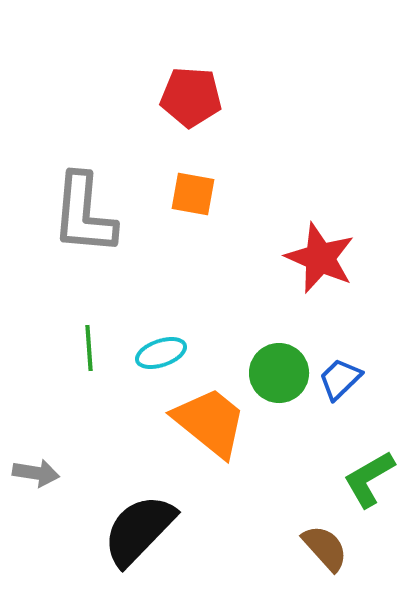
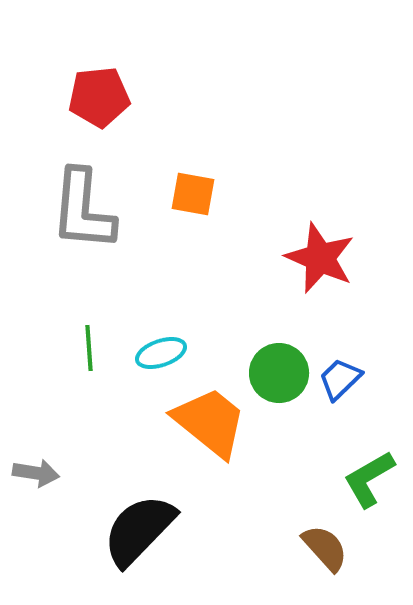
red pentagon: moved 92 px left; rotated 10 degrees counterclockwise
gray L-shape: moved 1 px left, 4 px up
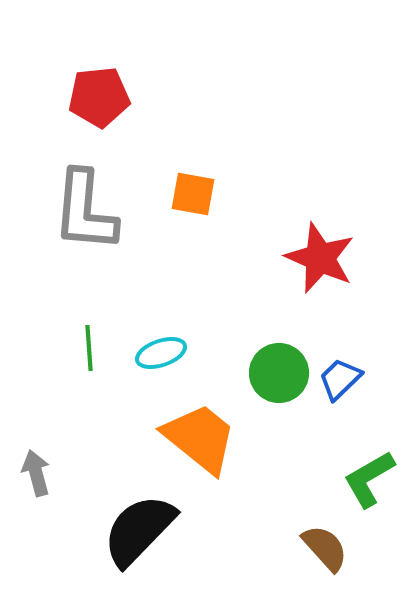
gray L-shape: moved 2 px right, 1 px down
orange trapezoid: moved 10 px left, 16 px down
gray arrow: rotated 114 degrees counterclockwise
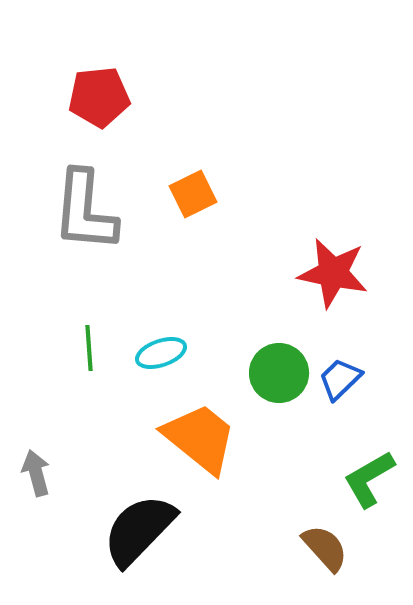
orange square: rotated 36 degrees counterclockwise
red star: moved 13 px right, 15 px down; rotated 12 degrees counterclockwise
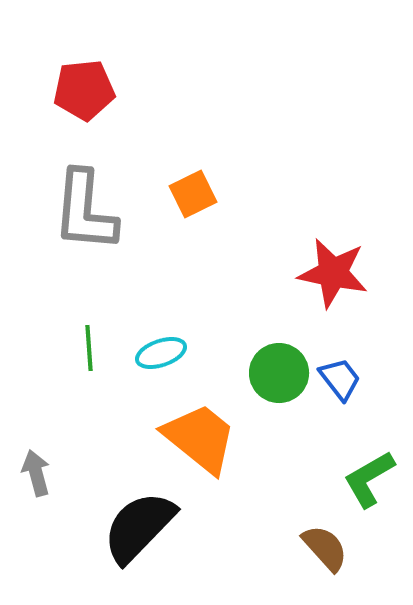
red pentagon: moved 15 px left, 7 px up
blue trapezoid: rotated 96 degrees clockwise
black semicircle: moved 3 px up
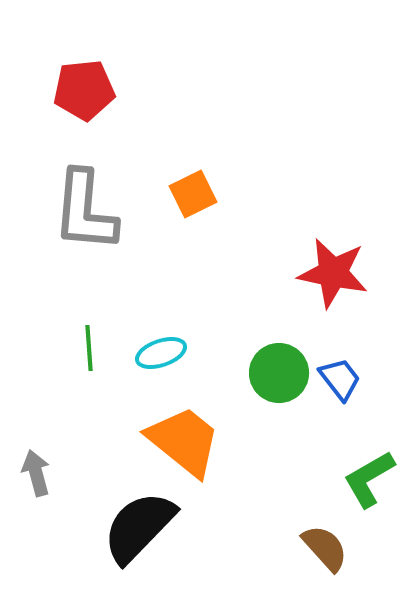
orange trapezoid: moved 16 px left, 3 px down
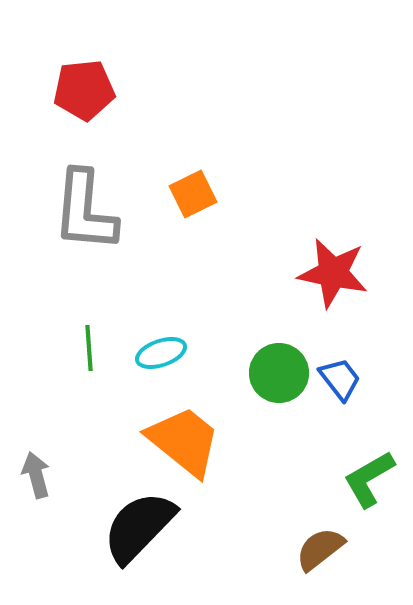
gray arrow: moved 2 px down
brown semicircle: moved 5 px left, 1 px down; rotated 86 degrees counterclockwise
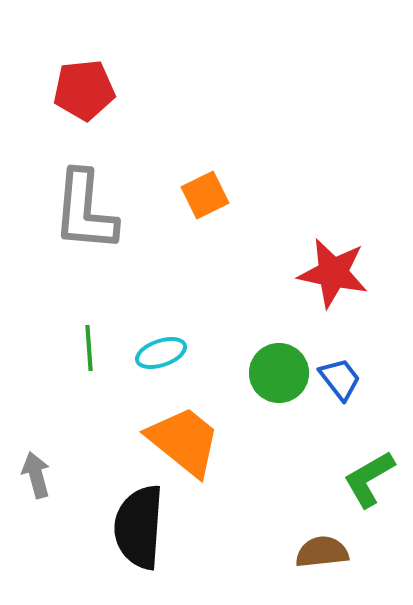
orange square: moved 12 px right, 1 px down
black semicircle: rotated 40 degrees counterclockwise
brown semicircle: moved 2 px right, 3 px down; rotated 32 degrees clockwise
